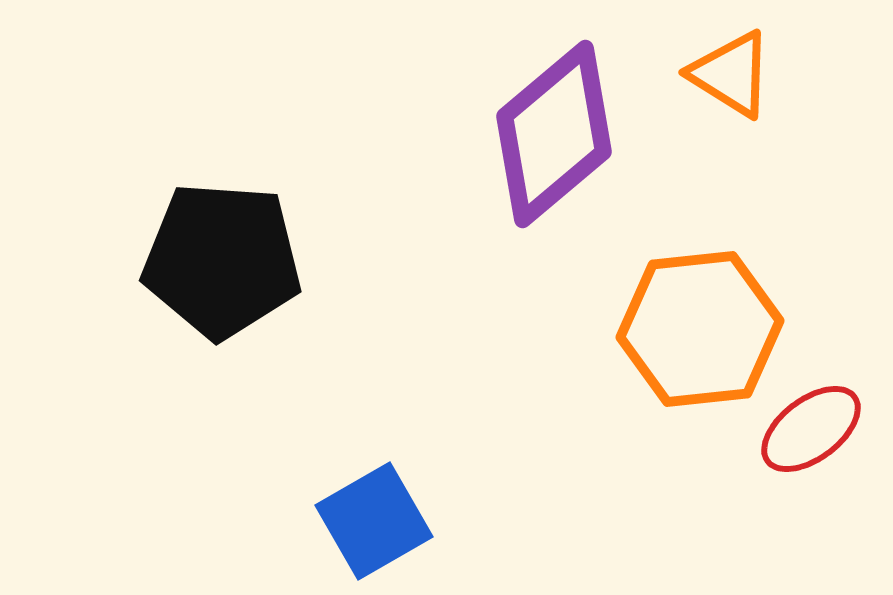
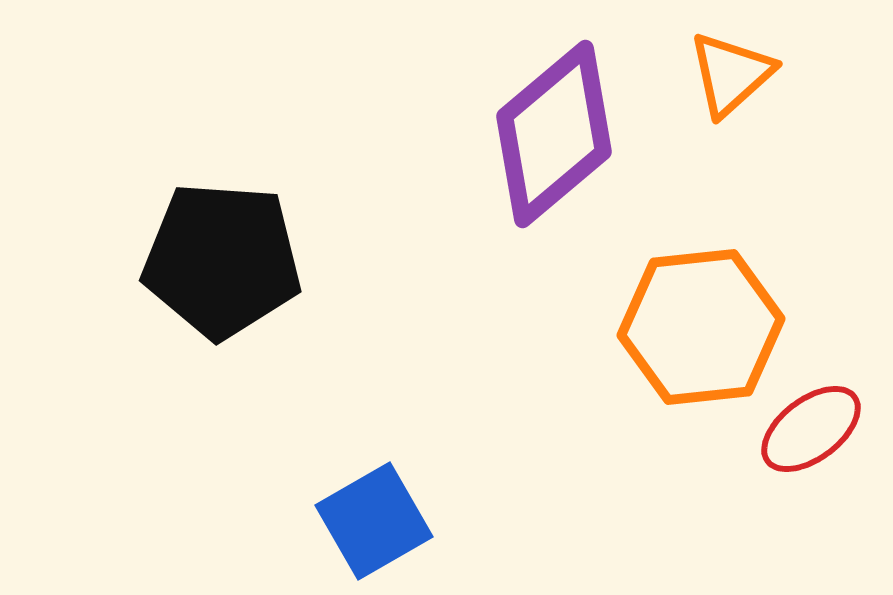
orange triangle: rotated 46 degrees clockwise
orange hexagon: moved 1 px right, 2 px up
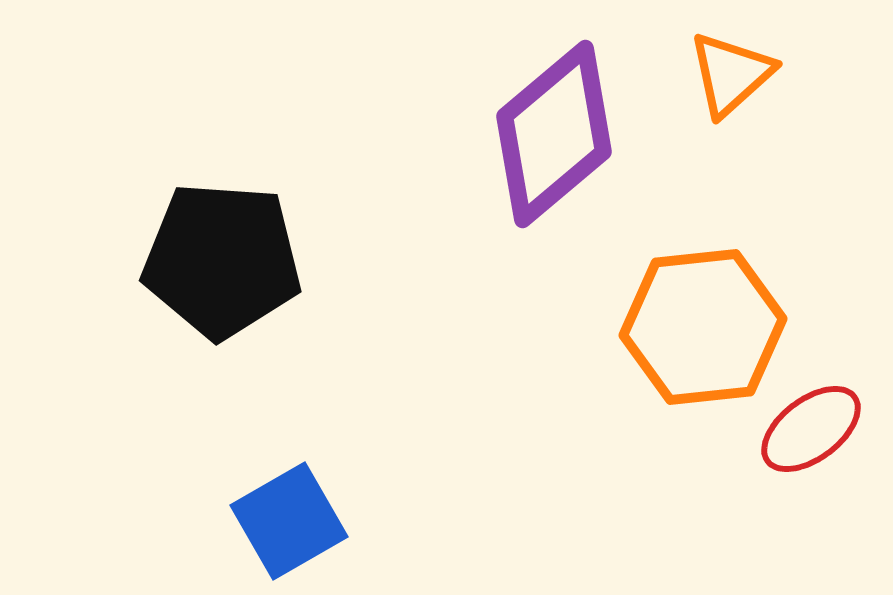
orange hexagon: moved 2 px right
blue square: moved 85 px left
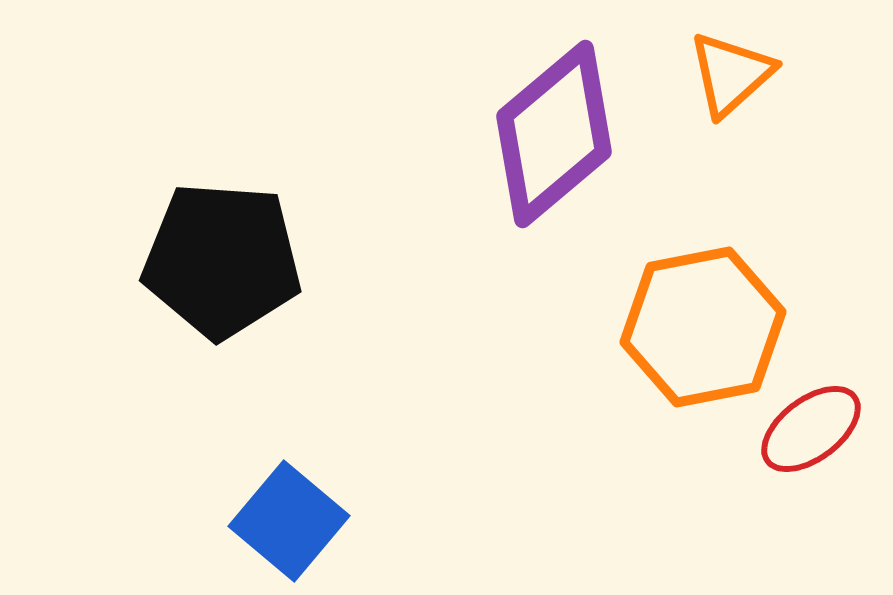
orange hexagon: rotated 5 degrees counterclockwise
blue square: rotated 20 degrees counterclockwise
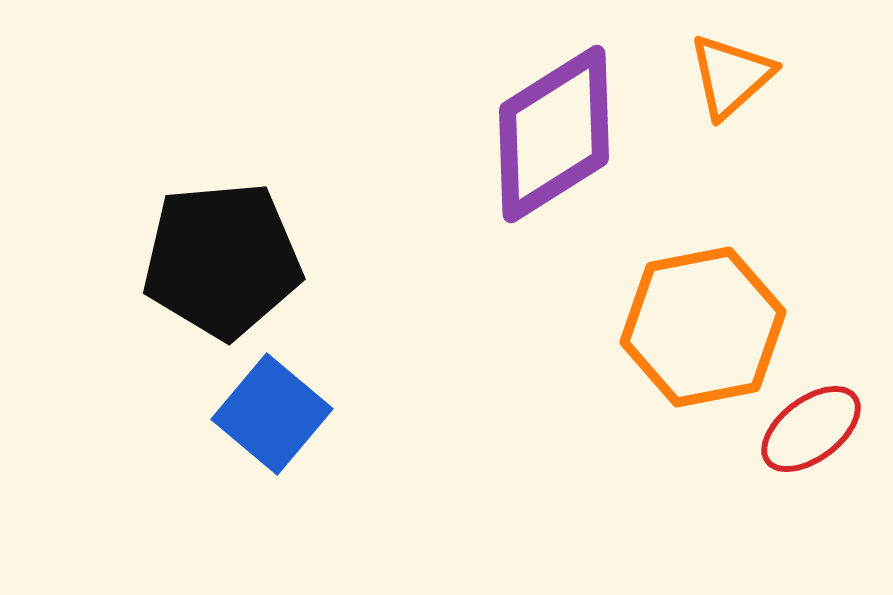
orange triangle: moved 2 px down
purple diamond: rotated 8 degrees clockwise
black pentagon: rotated 9 degrees counterclockwise
blue square: moved 17 px left, 107 px up
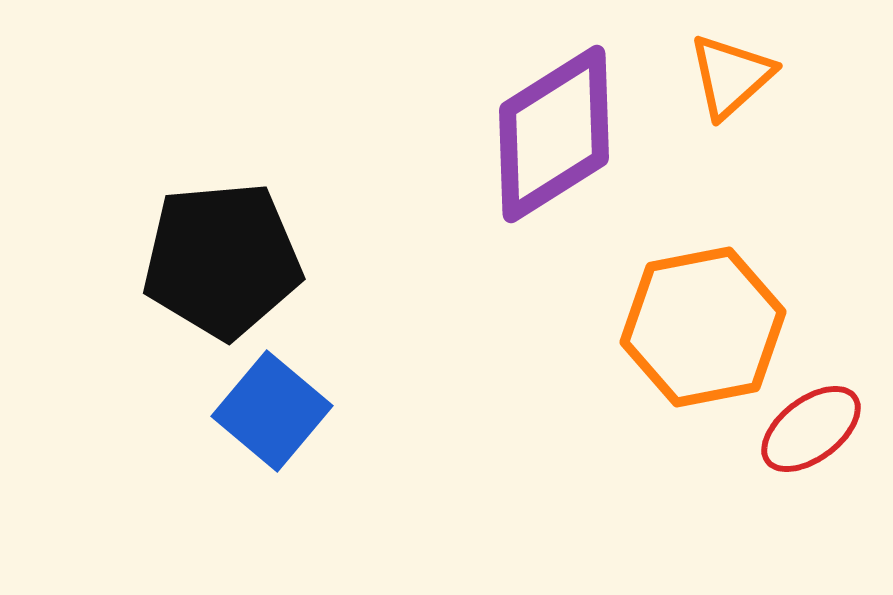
blue square: moved 3 px up
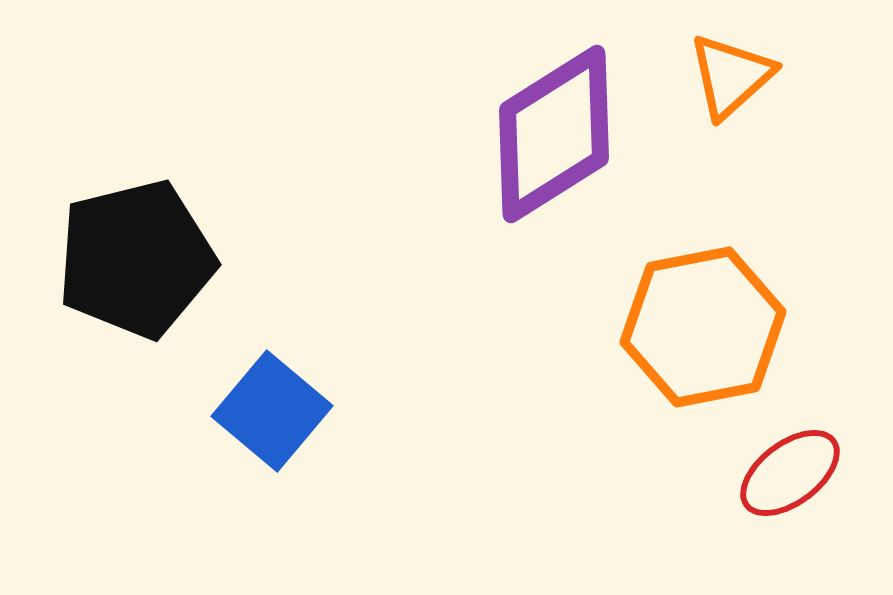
black pentagon: moved 86 px left, 1 px up; rotated 9 degrees counterclockwise
red ellipse: moved 21 px left, 44 px down
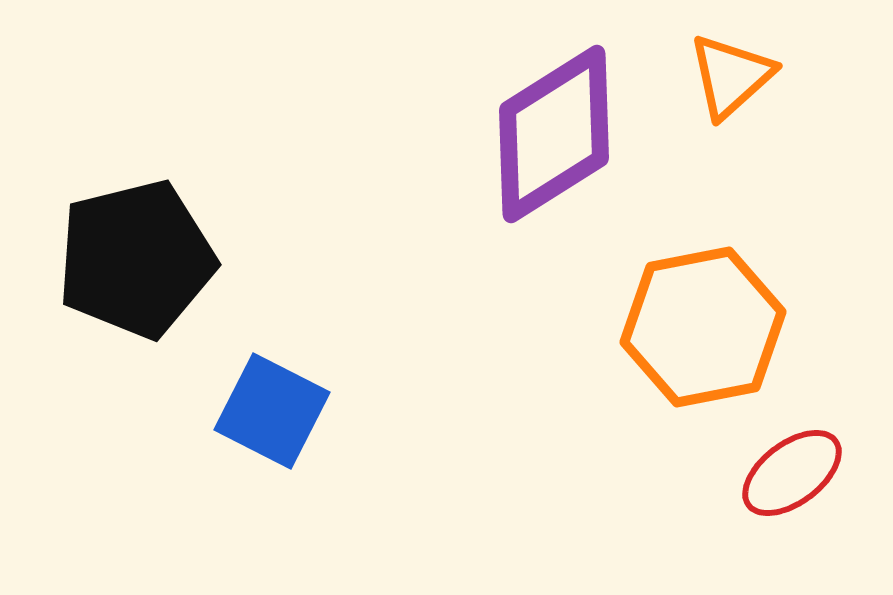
blue square: rotated 13 degrees counterclockwise
red ellipse: moved 2 px right
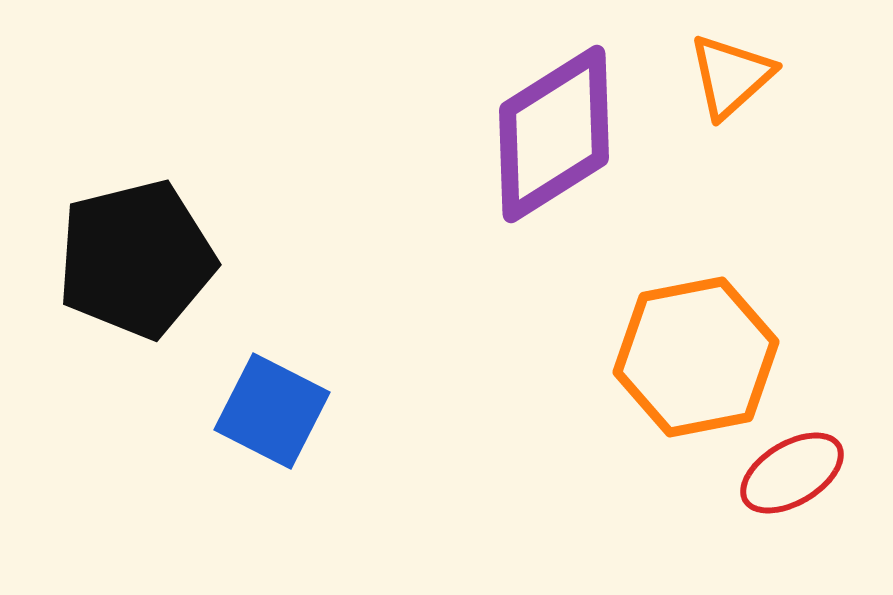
orange hexagon: moved 7 px left, 30 px down
red ellipse: rotated 6 degrees clockwise
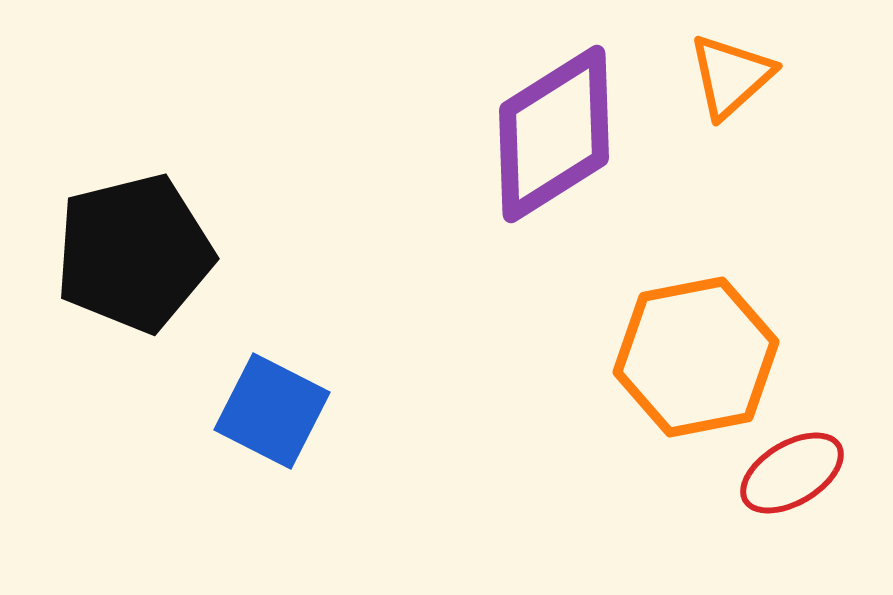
black pentagon: moved 2 px left, 6 px up
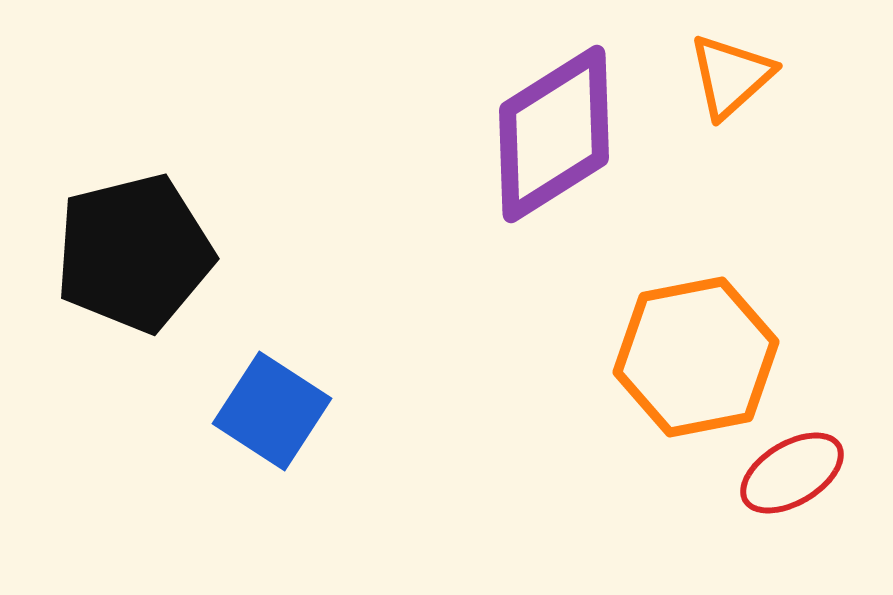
blue square: rotated 6 degrees clockwise
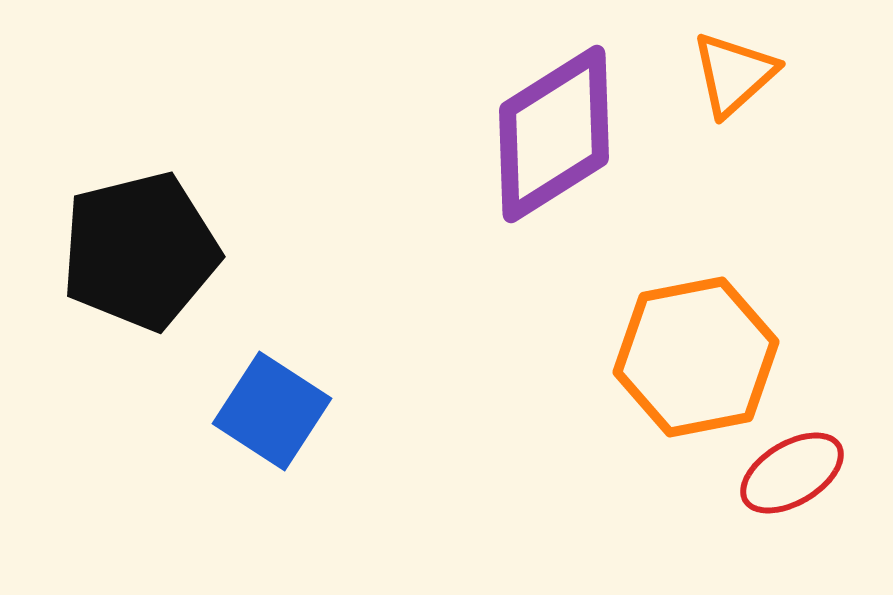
orange triangle: moved 3 px right, 2 px up
black pentagon: moved 6 px right, 2 px up
